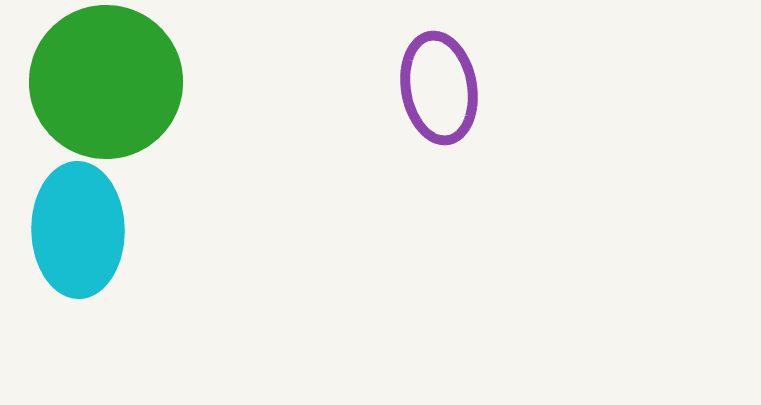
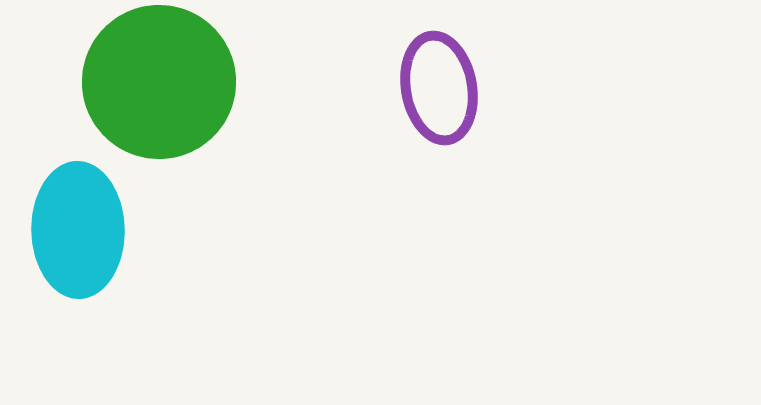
green circle: moved 53 px right
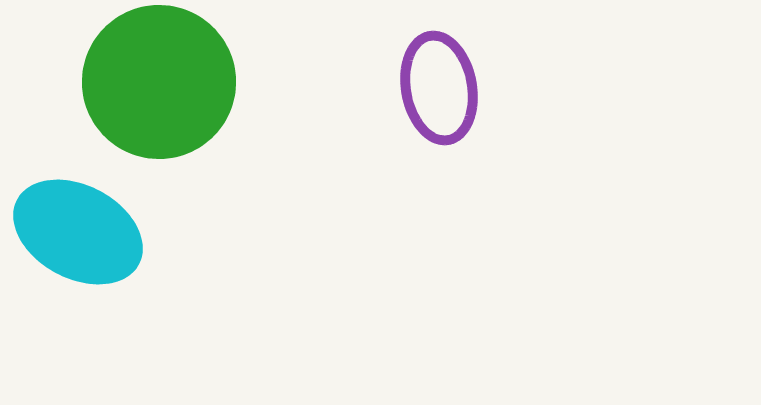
cyan ellipse: moved 2 px down; rotated 61 degrees counterclockwise
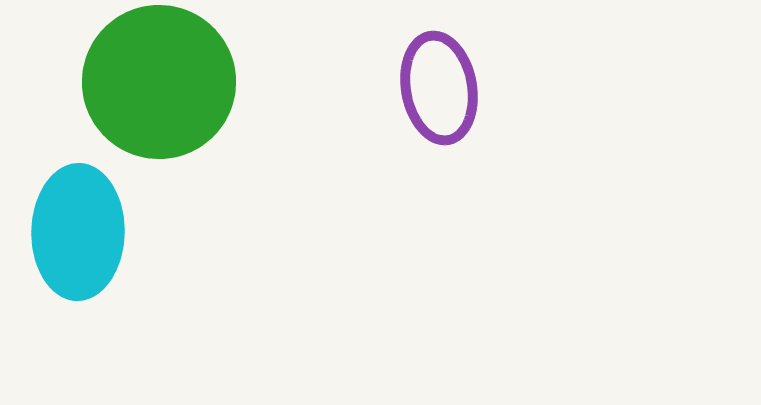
cyan ellipse: rotated 63 degrees clockwise
